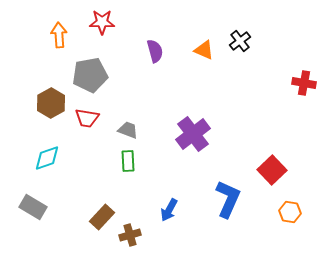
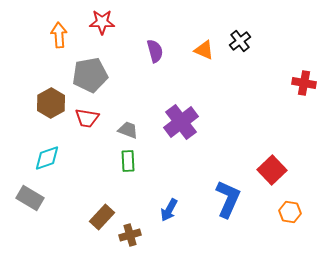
purple cross: moved 12 px left, 12 px up
gray rectangle: moved 3 px left, 9 px up
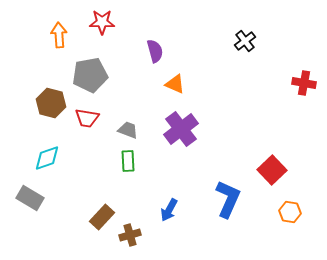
black cross: moved 5 px right
orange triangle: moved 29 px left, 34 px down
brown hexagon: rotated 16 degrees counterclockwise
purple cross: moved 7 px down
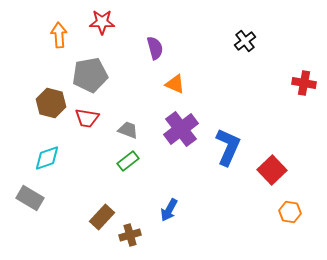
purple semicircle: moved 3 px up
green rectangle: rotated 55 degrees clockwise
blue L-shape: moved 52 px up
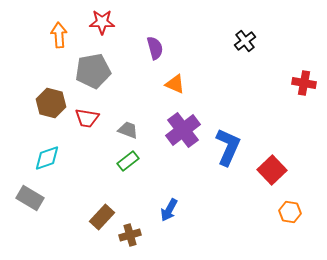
gray pentagon: moved 3 px right, 4 px up
purple cross: moved 2 px right, 1 px down
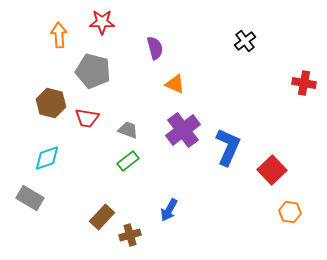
gray pentagon: rotated 24 degrees clockwise
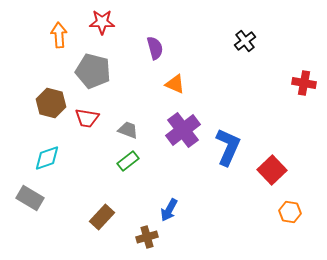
brown cross: moved 17 px right, 2 px down
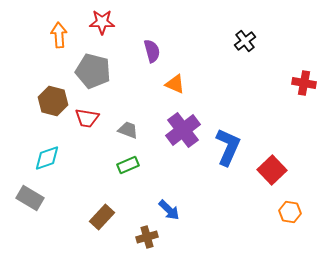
purple semicircle: moved 3 px left, 3 px down
brown hexagon: moved 2 px right, 2 px up
green rectangle: moved 4 px down; rotated 15 degrees clockwise
blue arrow: rotated 75 degrees counterclockwise
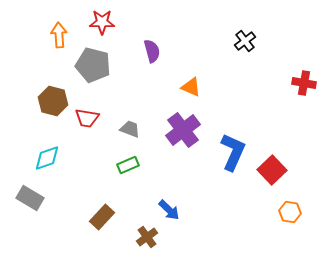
gray pentagon: moved 6 px up
orange triangle: moved 16 px right, 3 px down
gray trapezoid: moved 2 px right, 1 px up
blue L-shape: moved 5 px right, 5 px down
brown cross: rotated 20 degrees counterclockwise
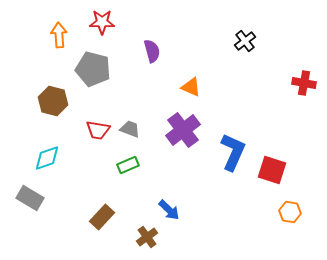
gray pentagon: moved 4 px down
red trapezoid: moved 11 px right, 12 px down
red square: rotated 28 degrees counterclockwise
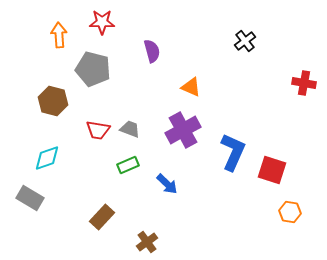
purple cross: rotated 8 degrees clockwise
blue arrow: moved 2 px left, 26 px up
brown cross: moved 5 px down
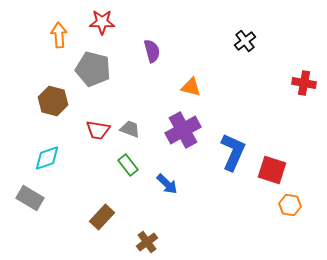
orange triangle: rotated 10 degrees counterclockwise
green rectangle: rotated 75 degrees clockwise
orange hexagon: moved 7 px up
